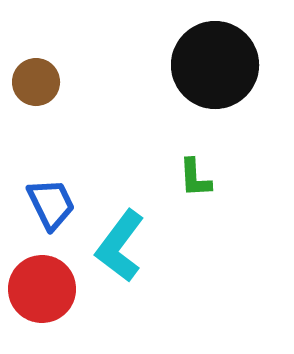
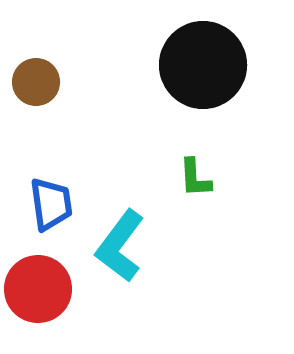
black circle: moved 12 px left
blue trapezoid: rotated 18 degrees clockwise
red circle: moved 4 px left
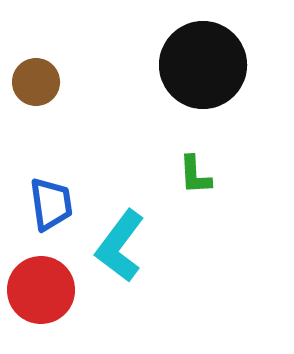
green L-shape: moved 3 px up
red circle: moved 3 px right, 1 px down
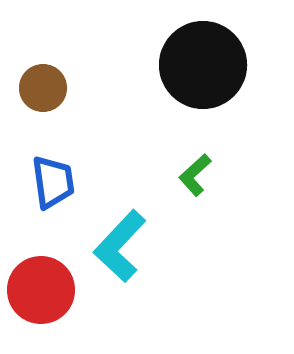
brown circle: moved 7 px right, 6 px down
green L-shape: rotated 51 degrees clockwise
blue trapezoid: moved 2 px right, 22 px up
cyan L-shape: rotated 6 degrees clockwise
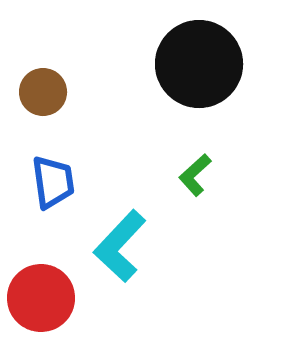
black circle: moved 4 px left, 1 px up
brown circle: moved 4 px down
red circle: moved 8 px down
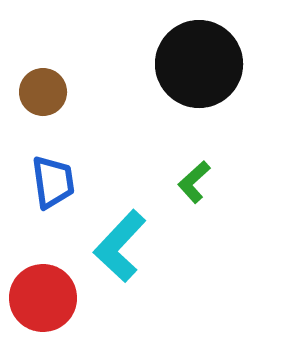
green L-shape: moved 1 px left, 7 px down
red circle: moved 2 px right
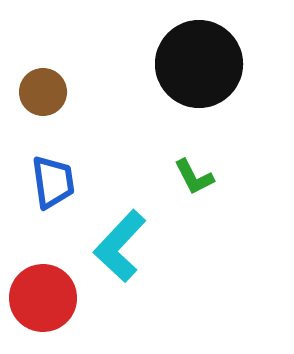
green L-shape: moved 5 px up; rotated 75 degrees counterclockwise
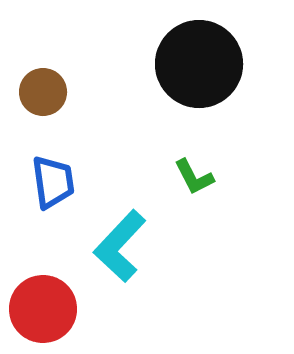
red circle: moved 11 px down
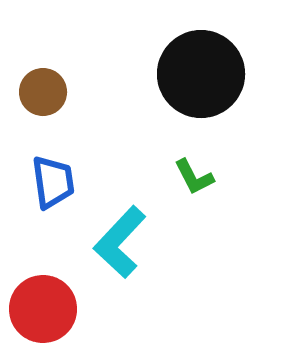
black circle: moved 2 px right, 10 px down
cyan L-shape: moved 4 px up
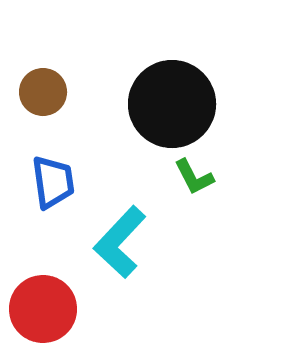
black circle: moved 29 px left, 30 px down
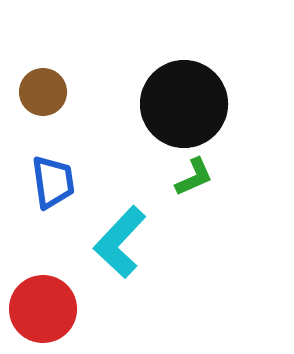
black circle: moved 12 px right
green L-shape: rotated 87 degrees counterclockwise
